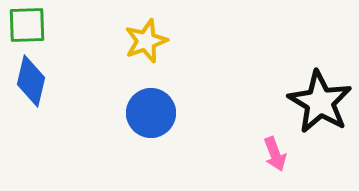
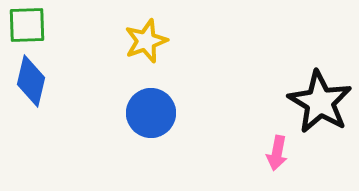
pink arrow: moved 2 px right, 1 px up; rotated 32 degrees clockwise
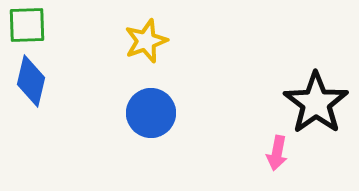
black star: moved 4 px left, 1 px down; rotated 6 degrees clockwise
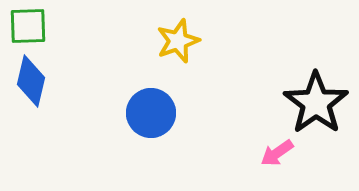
green square: moved 1 px right, 1 px down
yellow star: moved 32 px right
pink arrow: rotated 44 degrees clockwise
